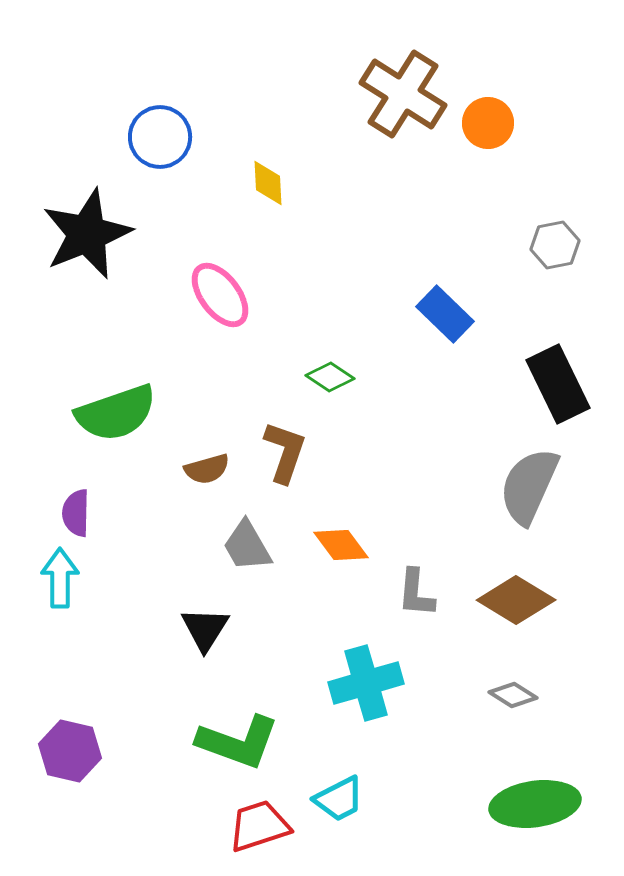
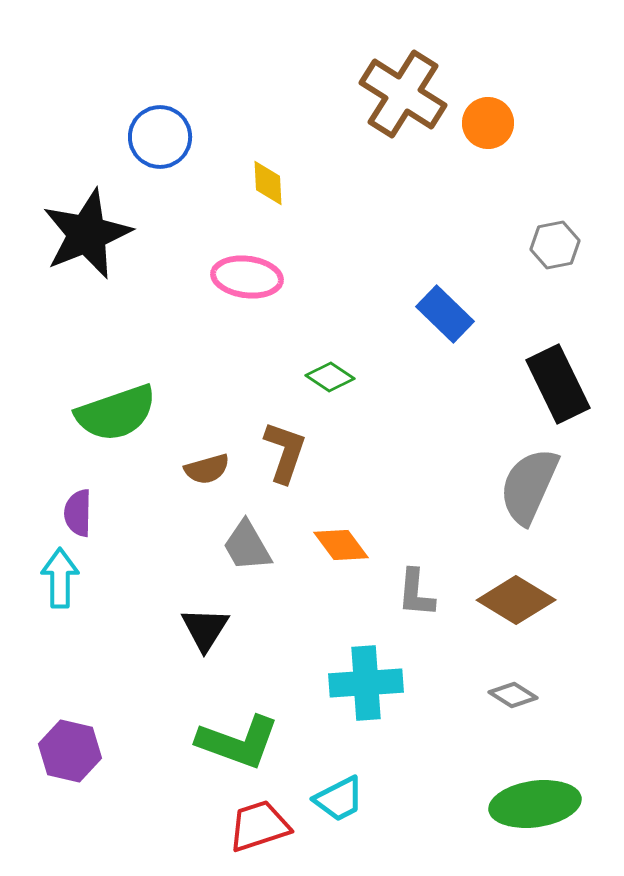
pink ellipse: moved 27 px right, 18 px up; rotated 46 degrees counterclockwise
purple semicircle: moved 2 px right
cyan cross: rotated 12 degrees clockwise
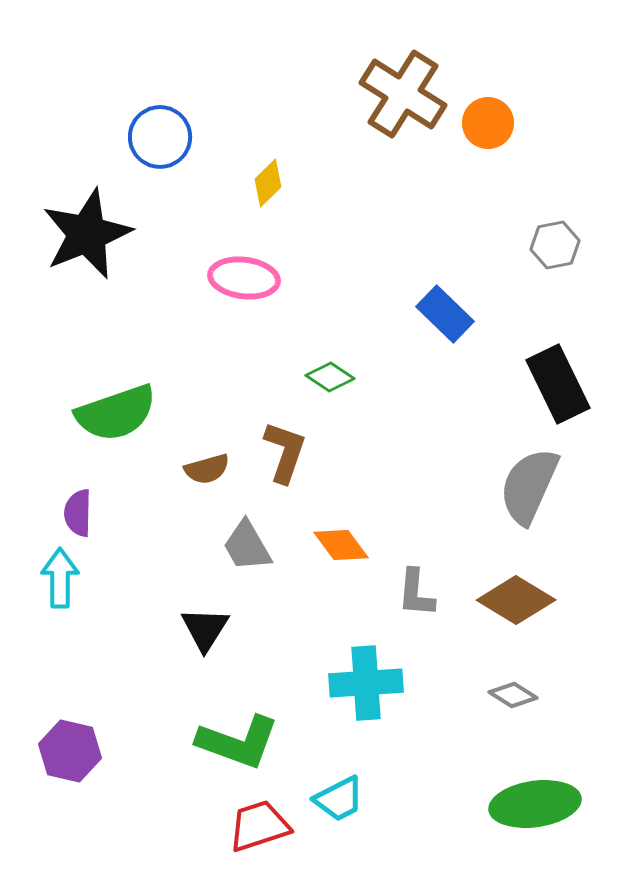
yellow diamond: rotated 48 degrees clockwise
pink ellipse: moved 3 px left, 1 px down
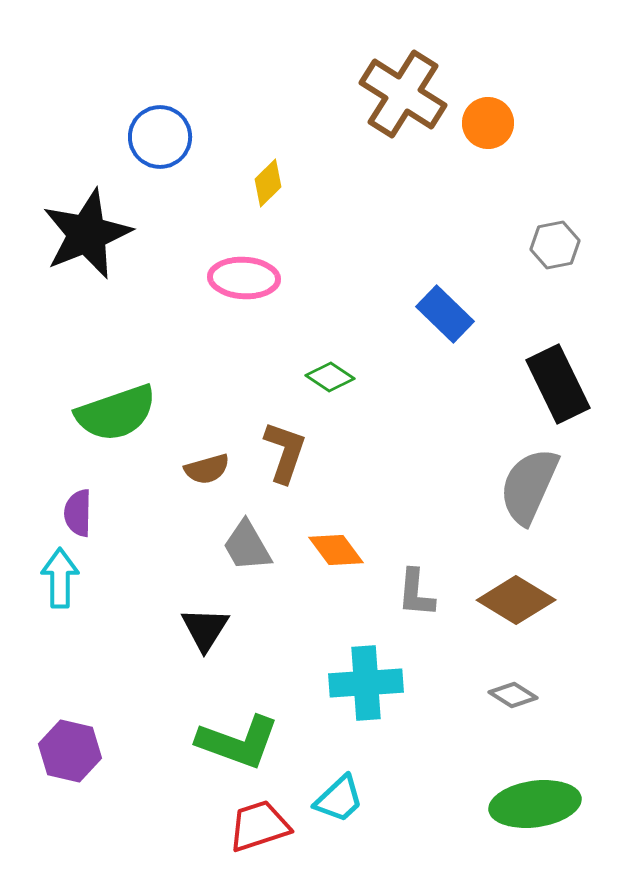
pink ellipse: rotated 4 degrees counterclockwise
orange diamond: moved 5 px left, 5 px down
cyan trapezoid: rotated 16 degrees counterclockwise
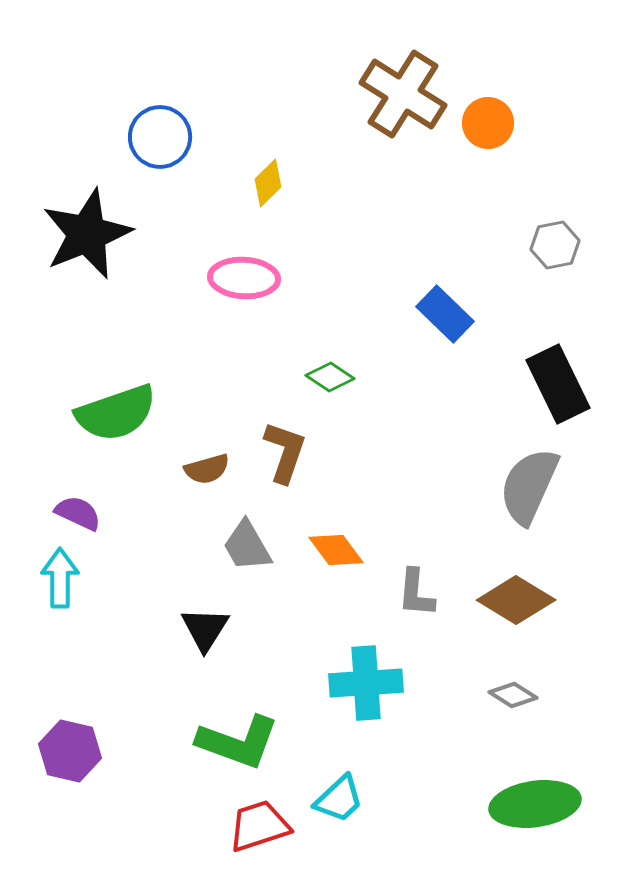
purple semicircle: rotated 114 degrees clockwise
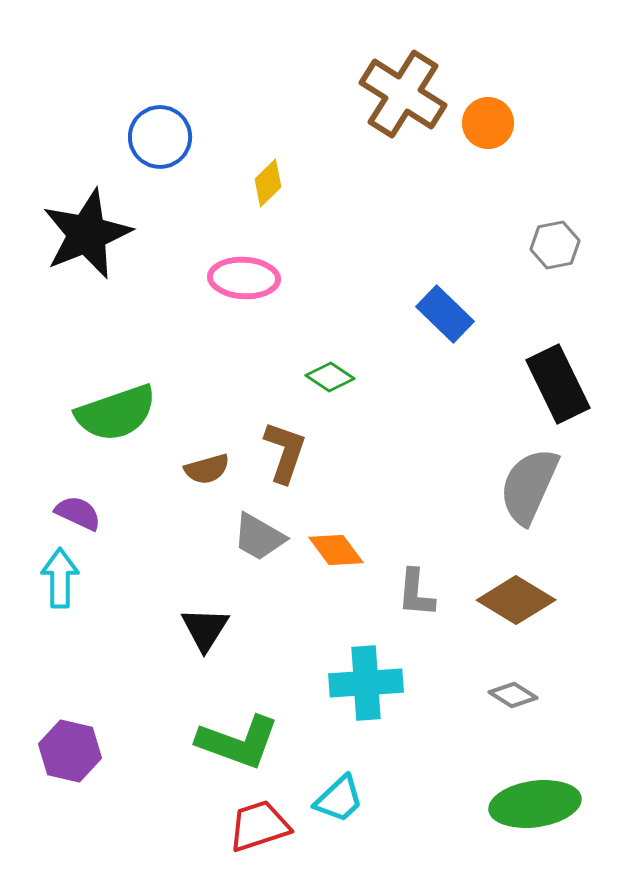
gray trapezoid: moved 12 px right, 9 px up; rotated 30 degrees counterclockwise
